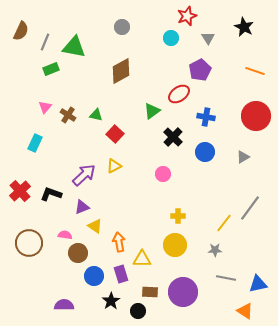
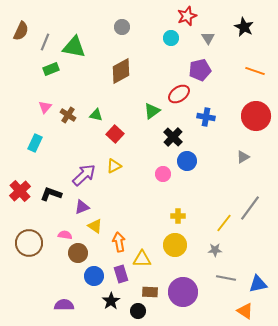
purple pentagon at (200, 70): rotated 15 degrees clockwise
blue circle at (205, 152): moved 18 px left, 9 px down
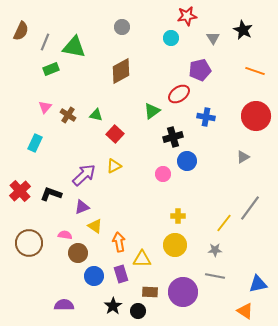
red star at (187, 16): rotated 12 degrees clockwise
black star at (244, 27): moved 1 px left, 3 px down
gray triangle at (208, 38): moved 5 px right
black cross at (173, 137): rotated 30 degrees clockwise
gray line at (226, 278): moved 11 px left, 2 px up
black star at (111, 301): moved 2 px right, 5 px down
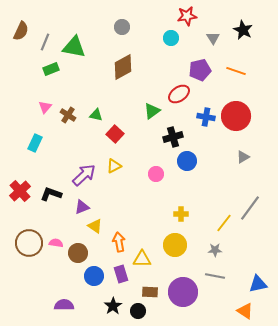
brown diamond at (121, 71): moved 2 px right, 4 px up
orange line at (255, 71): moved 19 px left
red circle at (256, 116): moved 20 px left
pink circle at (163, 174): moved 7 px left
yellow cross at (178, 216): moved 3 px right, 2 px up
pink semicircle at (65, 235): moved 9 px left, 8 px down
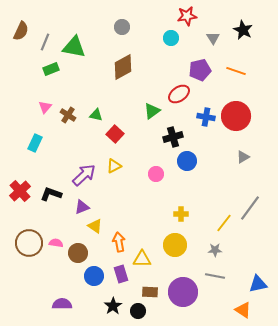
purple semicircle at (64, 305): moved 2 px left, 1 px up
orange triangle at (245, 311): moved 2 px left, 1 px up
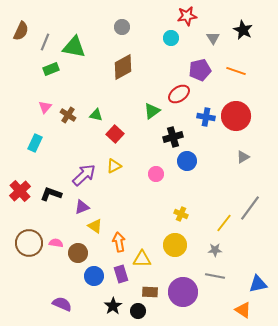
yellow cross at (181, 214): rotated 24 degrees clockwise
purple semicircle at (62, 304): rotated 24 degrees clockwise
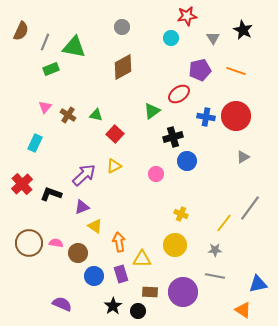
red cross at (20, 191): moved 2 px right, 7 px up
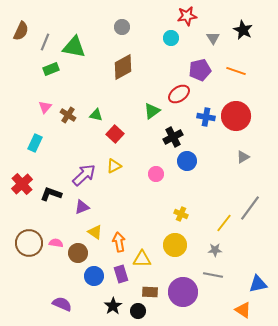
black cross at (173, 137): rotated 12 degrees counterclockwise
yellow triangle at (95, 226): moved 6 px down
gray line at (215, 276): moved 2 px left, 1 px up
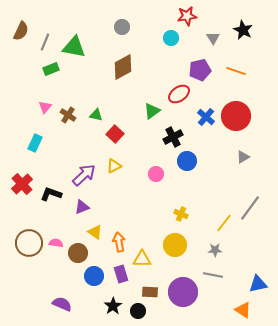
blue cross at (206, 117): rotated 30 degrees clockwise
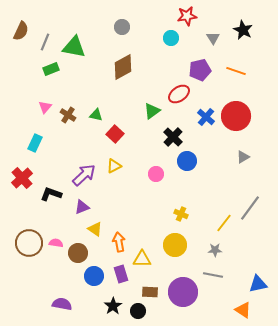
black cross at (173, 137): rotated 18 degrees counterclockwise
red cross at (22, 184): moved 6 px up
yellow triangle at (95, 232): moved 3 px up
purple semicircle at (62, 304): rotated 12 degrees counterclockwise
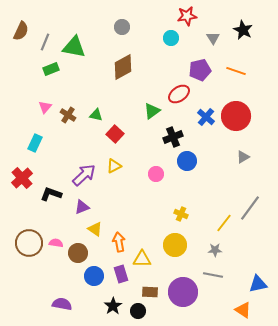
black cross at (173, 137): rotated 24 degrees clockwise
